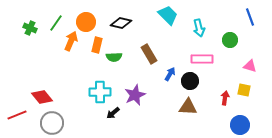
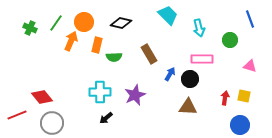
blue line: moved 2 px down
orange circle: moved 2 px left
black circle: moved 2 px up
yellow square: moved 6 px down
black arrow: moved 7 px left, 5 px down
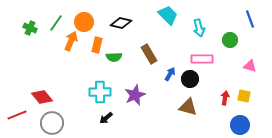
brown triangle: rotated 12 degrees clockwise
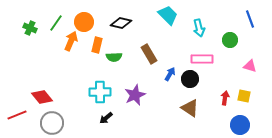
brown triangle: moved 2 px right, 1 px down; rotated 18 degrees clockwise
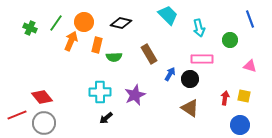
gray circle: moved 8 px left
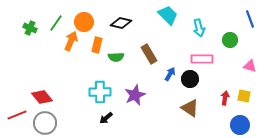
green semicircle: moved 2 px right
gray circle: moved 1 px right
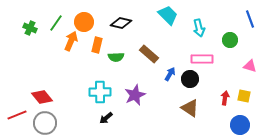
brown rectangle: rotated 18 degrees counterclockwise
